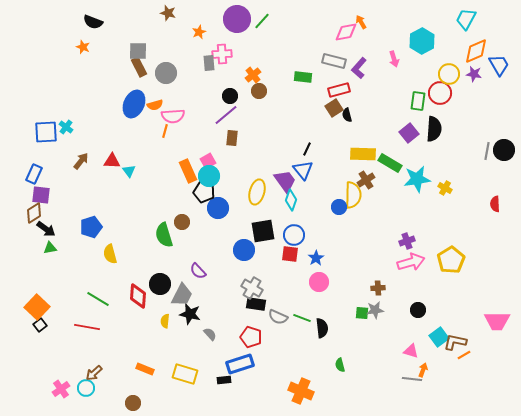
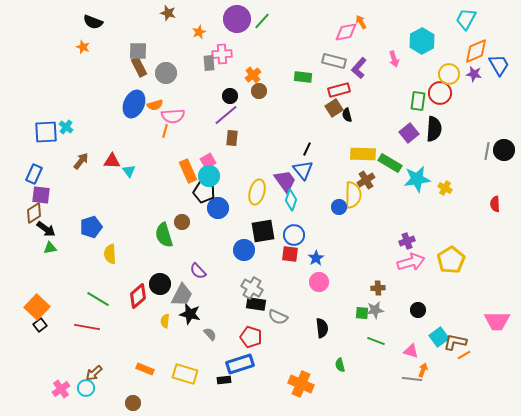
yellow semicircle at (110, 254): rotated 12 degrees clockwise
red diamond at (138, 296): rotated 45 degrees clockwise
green line at (302, 318): moved 74 px right, 23 px down
orange cross at (301, 391): moved 7 px up
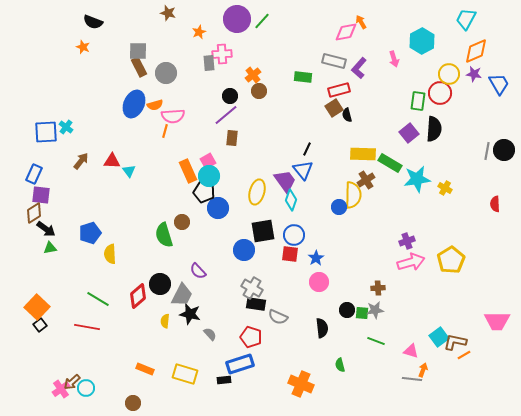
blue trapezoid at (499, 65): moved 19 px down
blue pentagon at (91, 227): moved 1 px left, 6 px down
black circle at (418, 310): moved 71 px left
brown arrow at (94, 373): moved 22 px left, 9 px down
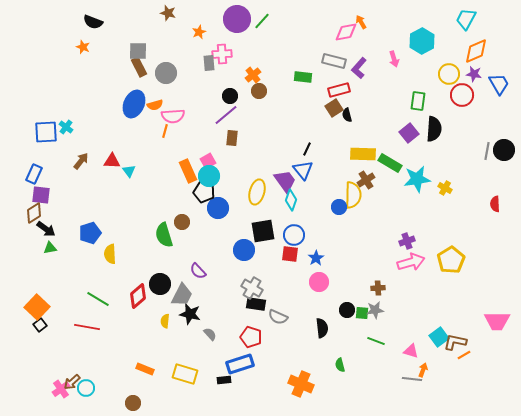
red circle at (440, 93): moved 22 px right, 2 px down
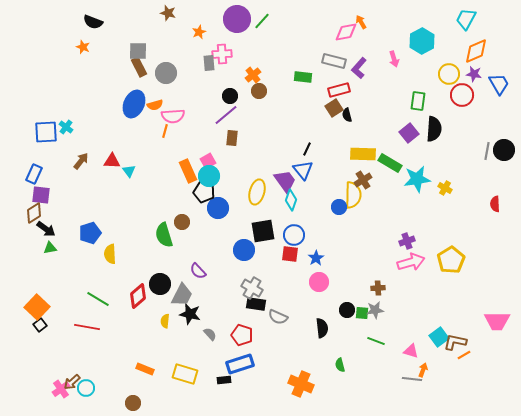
brown cross at (366, 180): moved 3 px left
red pentagon at (251, 337): moved 9 px left, 2 px up
